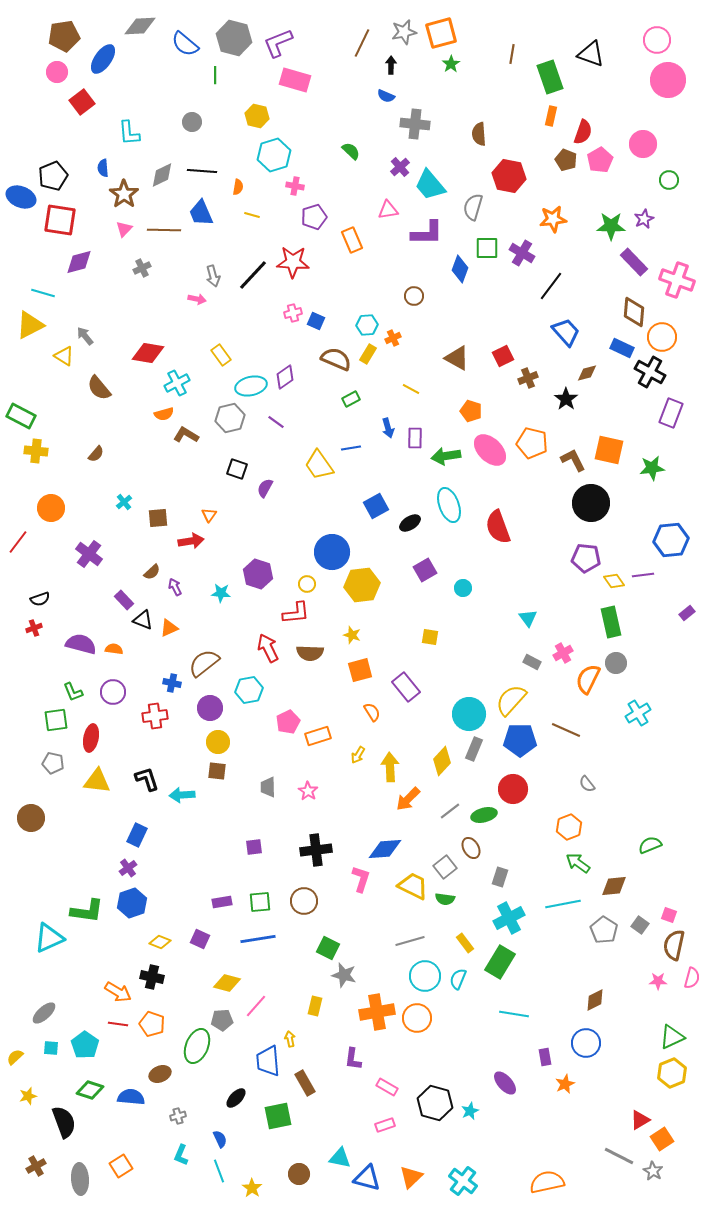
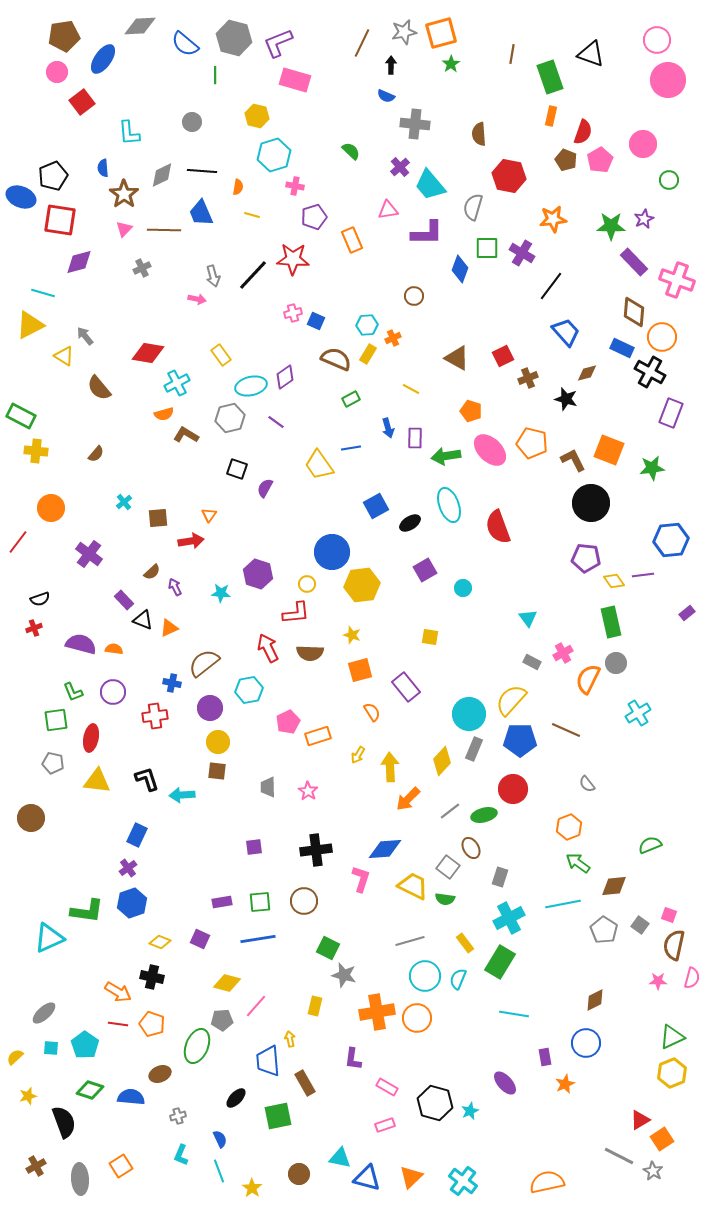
red star at (293, 262): moved 3 px up
black star at (566, 399): rotated 20 degrees counterclockwise
orange square at (609, 450): rotated 8 degrees clockwise
gray square at (445, 867): moved 3 px right; rotated 15 degrees counterclockwise
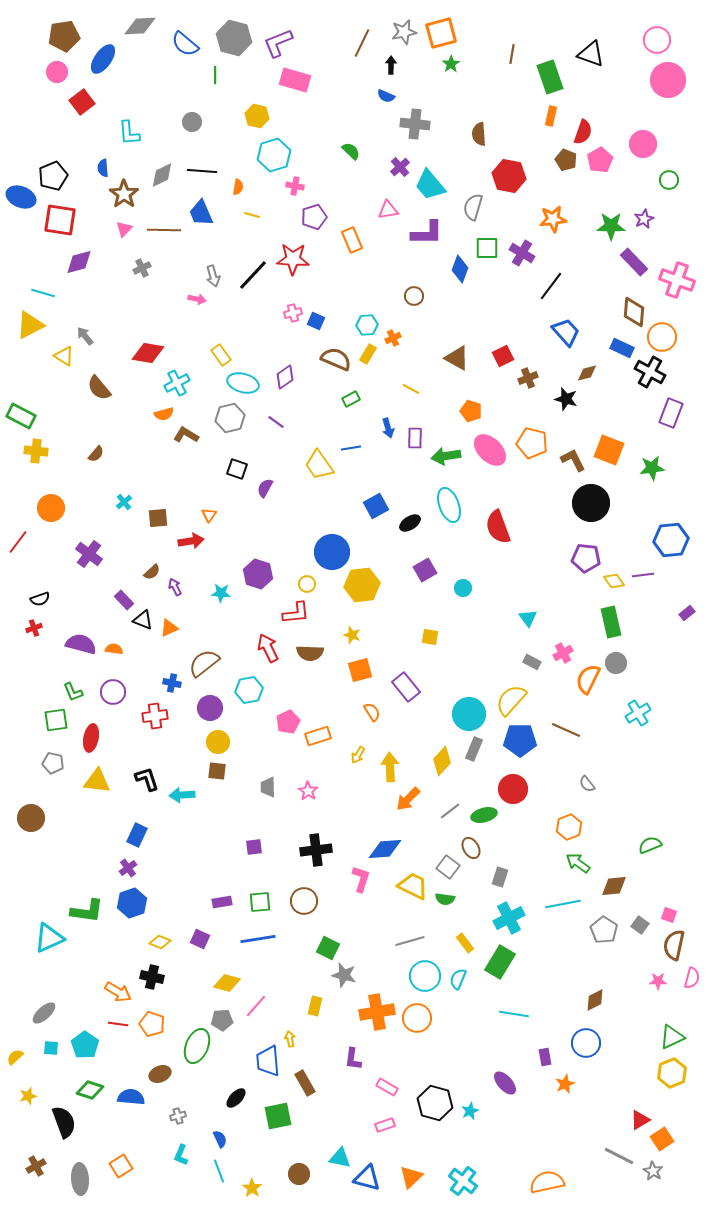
cyan ellipse at (251, 386): moved 8 px left, 3 px up; rotated 28 degrees clockwise
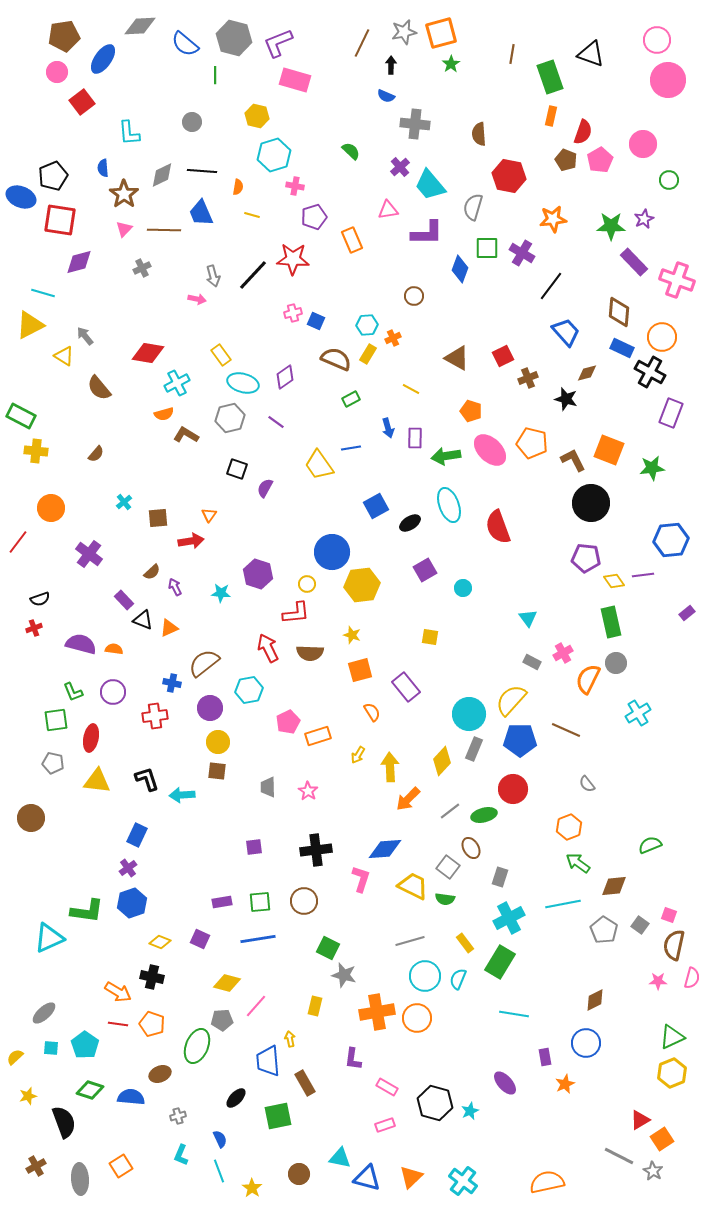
brown diamond at (634, 312): moved 15 px left
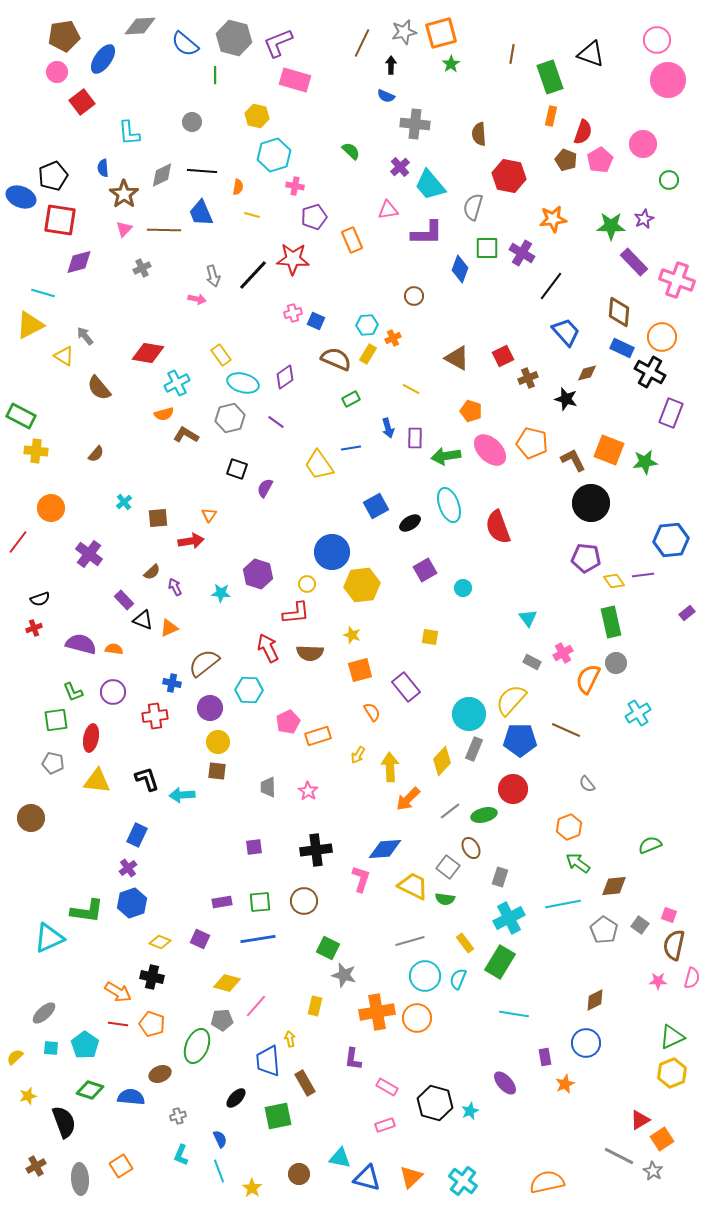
green star at (652, 468): moved 7 px left, 6 px up
cyan hexagon at (249, 690): rotated 12 degrees clockwise
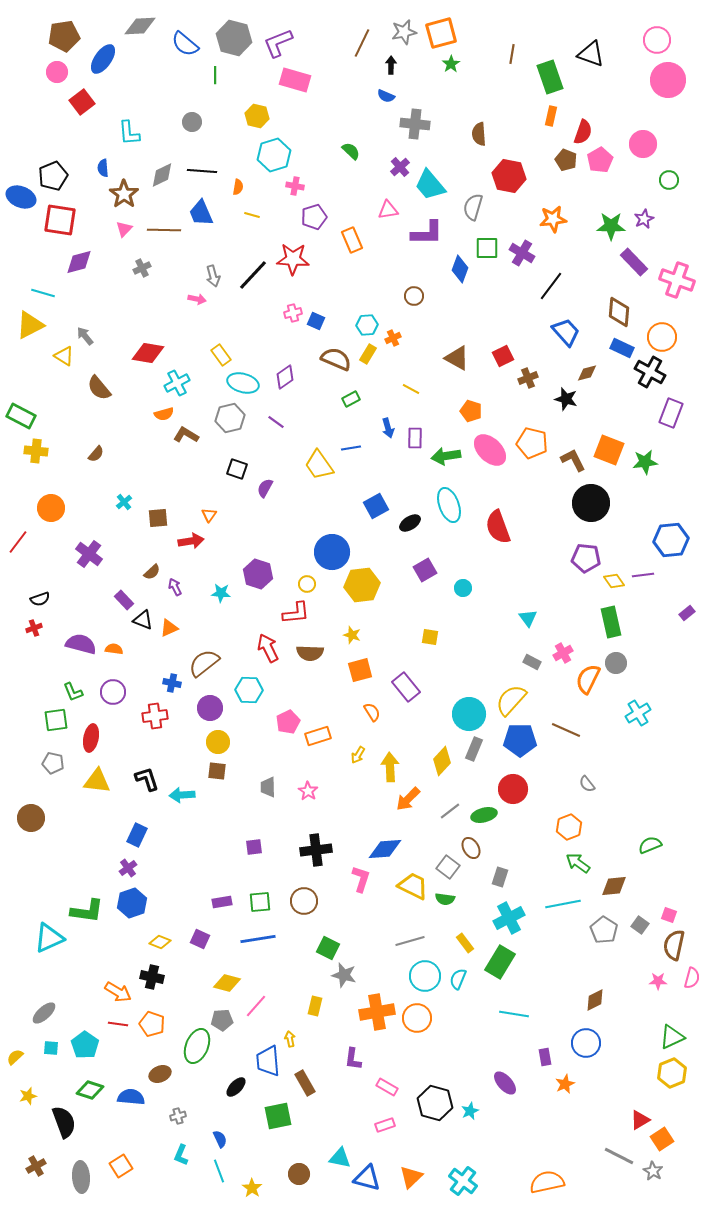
black ellipse at (236, 1098): moved 11 px up
gray ellipse at (80, 1179): moved 1 px right, 2 px up
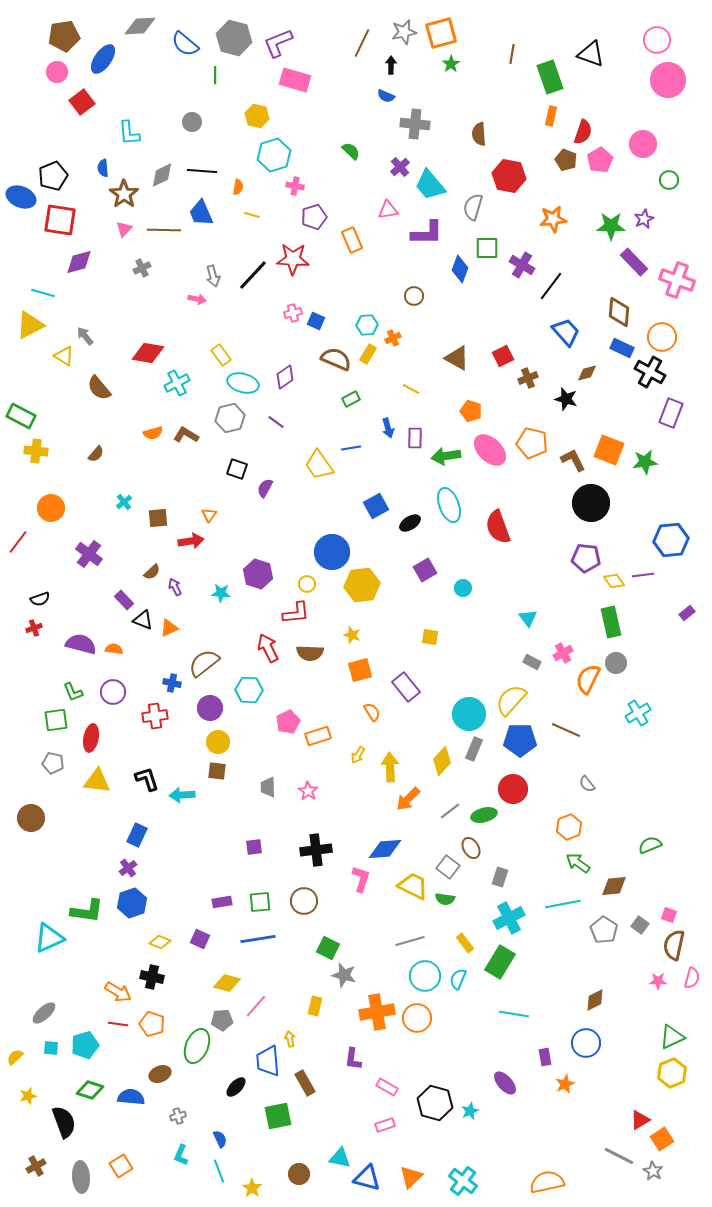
purple cross at (522, 253): moved 12 px down
orange semicircle at (164, 414): moved 11 px left, 19 px down
cyan pentagon at (85, 1045): rotated 20 degrees clockwise
